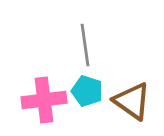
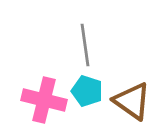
pink cross: rotated 21 degrees clockwise
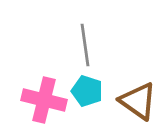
brown triangle: moved 6 px right
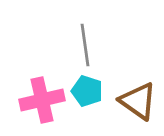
pink cross: moved 2 px left; rotated 27 degrees counterclockwise
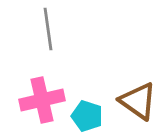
gray line: moved 37 px left, 16 px up
cyan pentagon: moved 25 px down
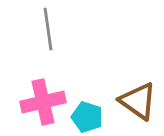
pink cross: moved 1 px right, 2 px down
cyan pentagon: moved 1 px down
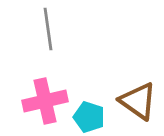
pink cross: moved 2 px right, 1 px up
cyan pentagon: moved 2 px right
